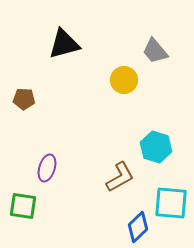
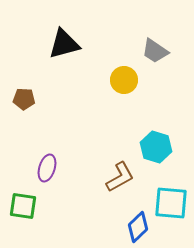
gray trapezoid: rotated 16 degrees counterclockwise
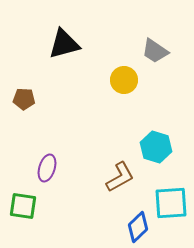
cyan square: rotated 9 degrees counterclockwise
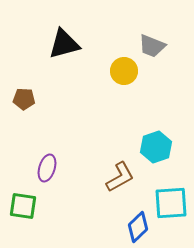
gray trapezoid: moved 3 px left, 5 px up; rotated 12 degrees counterclockwise
yellow circle: moved 9 px up
cyan hexagon: rotated 24 degrees clockwise
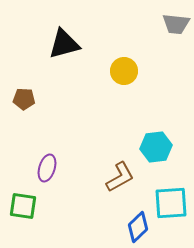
gray trapezoid: moved 24 px right, 22 px up; rotated 16 degrees counterclockwise
cyan hexagon: rotated 12 degrees clockwise
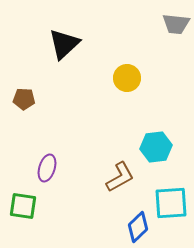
black triangle: rotated 28 degrees counterclockwise
yellow circle: moved 3 px right, 7 px down
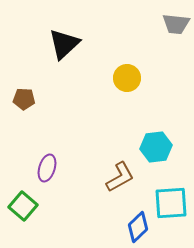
green square: rotated 32 degrees clockwise
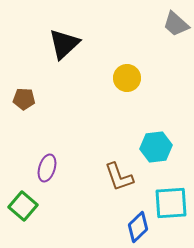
gray trapezoid: rotated 36 degrees clockwise
brown L-shape: moved 1 px left; rotated 100 degrees clockwise
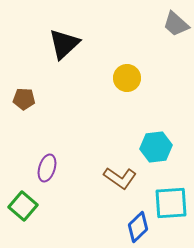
brown L-shape: moved 1 px right, 1 px down; rotated 36 degrees counterclockwise
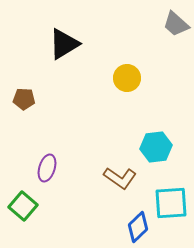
black triangle: rotated 12 degrees clockwise
